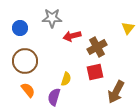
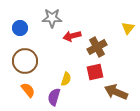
brown arrow: rotated 85 degrees clockwise
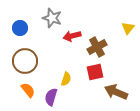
gray star: rotated 18 degrees clockwise
purple semicircle: moved 3 px left
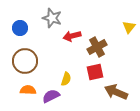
yellow triangle: moved 1 px right, 1 px up
orange semicircle: rotated 49 degrees counterclockwise
purple semicircle: moved 1 px up; rotated 48 degrees clockwise
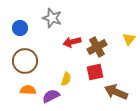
yellow triangle: moved 12 px down
red arrow: moved 6 px down
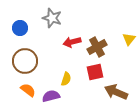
orange semicircle: rotated 35 degrees clockwise
purple semicircle: rotated 12 degrees clockwise
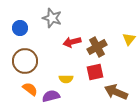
yellow semicircle: rotated 72 degrees clockwise
orange semicircle: moved 2 px right, 1 px up
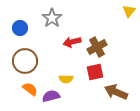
gray star: rotated 18 degrees clockwise
yellow triangle: moved 28 px up
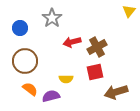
brown arrow: rotated 40 degrees counterclockwise
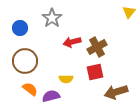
yellow triangle: moved 1 px down
